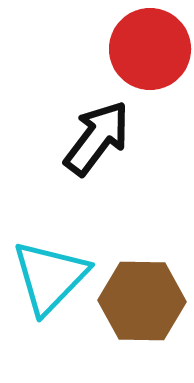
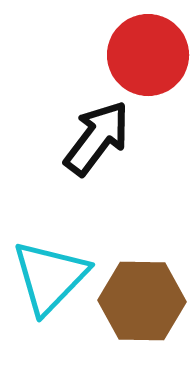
red circle: moved 2 px left, 6 px down
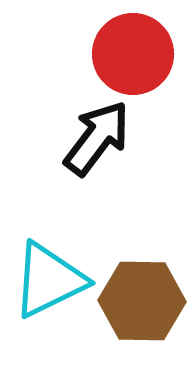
red circle: moved 15 px left, 1 px up
cyan triangle: moved 1 px left, 3 px down; rotated 20 degrees clockwise
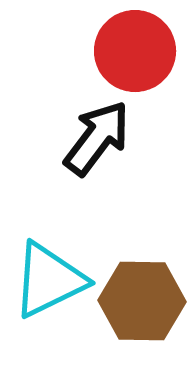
red circle: moved 2 px right, 3 px up
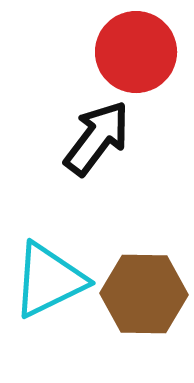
red circle: moved 1 px right, 1 px down
brown hexagon: moved 2 px right, 7 px up
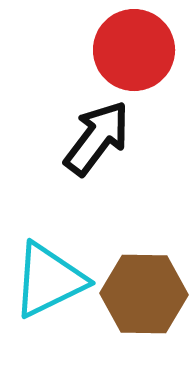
red circle: moved 2 px left, 2 px up
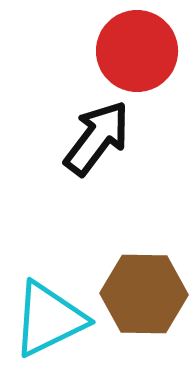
red circle: moved 3 px right, 1 px down
cyan triangle: moved 39 px down
